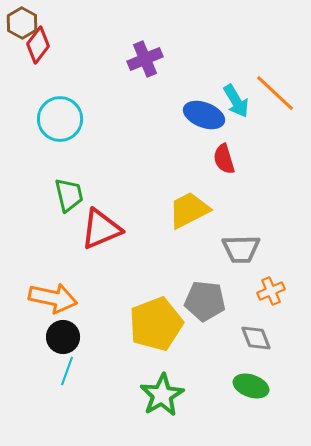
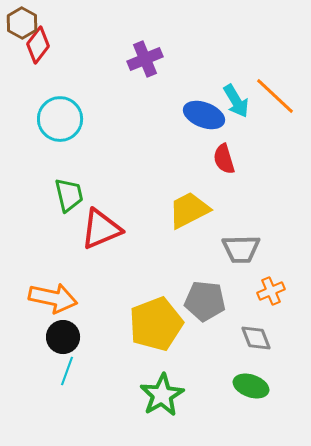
orange line: moved 3 px down
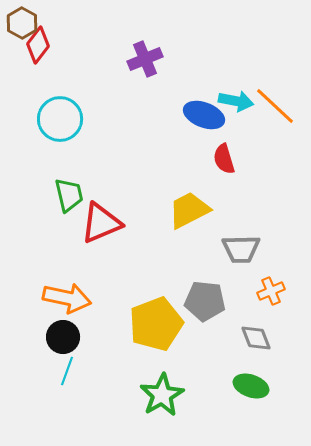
orange line: moved 10 px down
cyan arrow: rotated 48 degrees counterclockwise
red triangle: moved 6 px up
orange arrow: moved 14 px right
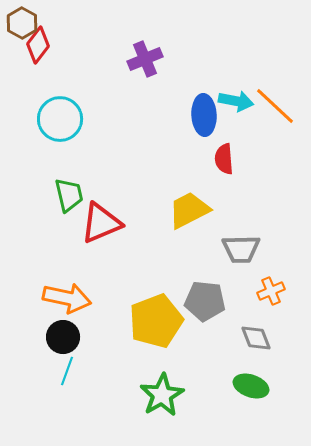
blue ellipse: rotated 66 degrees clockwise
red semicircle: rotated 12 degrees clockwise
yellow pentagon: moved 3 px up
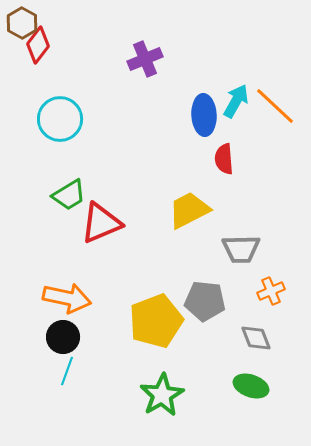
cyan arrow: rotated 72 degrees counterclockwise
green trapezoid: rotated 72 degrees clockwise
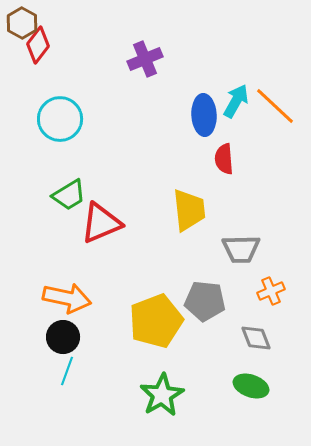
yellow trapezoid: rotated 111 degrees clockwise
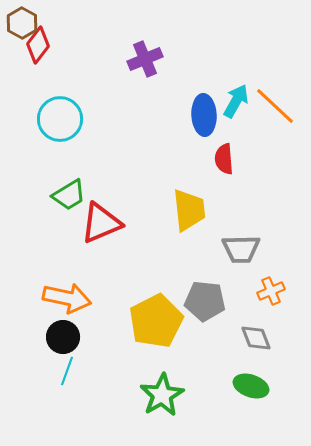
yellow pentagon: rotated 6 degrees counterclockwise
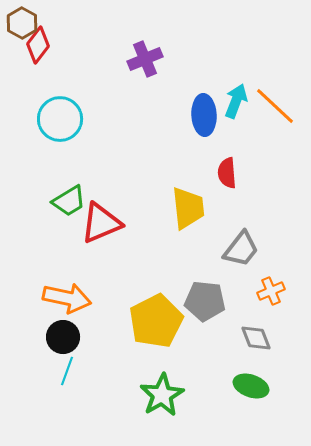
cyan arrow: rotated 8 degrees counterclockwise
red semicircle: moved 3 px right, 14 px down
green trapezoid: moved 6 px down
yellow trapezoid: moved 1 px left, 2 px up
gray trapezoid: rotated 51 degrees counterclockwise
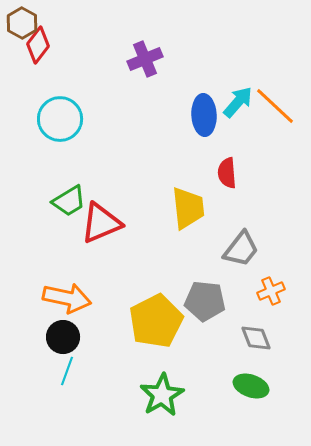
cyan arrow: moved 2 px right, 1 px down; rotated 20 degrees clockwise
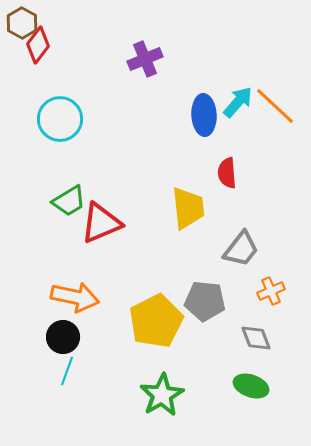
orange arrow: moved 8 px right, 1 px up
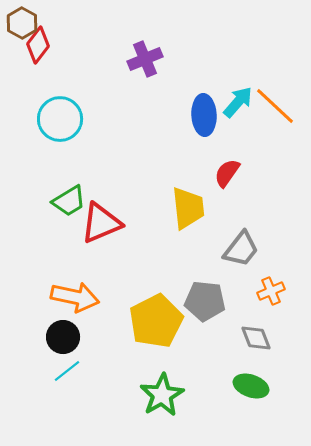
red semicircle: rotated 40 degrees clockwise
cyan line: rotated 32 degrees clockwise
